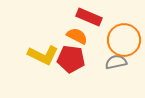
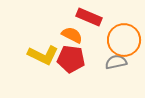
orange semicircle: moved 5 px left, 1 px up
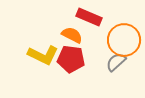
gray semicircle: rotated 30 degrees counterclockwise
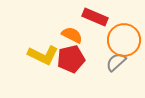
red rectangle: moved 6 px right
red pentagon: rotated 20 degrees counterclockwise
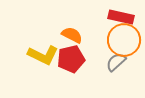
red rectangle: moved 26 px right; rotated 10 degrees counterclockwise
